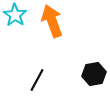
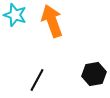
cyan star: rotated 15 degrees counterclockwise
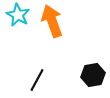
cyan star: moved 3 px right; rotated 10 degrees clockwise
black hexagon: moved 1 px left, 1 px down
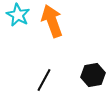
black line: moved 7 px right
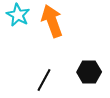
black hexagon: moved 4 px left, 3 px up; rotated 10 degrees clockwise
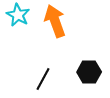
orange arrow: moved 3 px right
black line: moved 1 px left, 1 px up
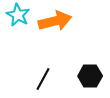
orange arrow: rotated 96 degrees clockwise
black hexagon: moved 1 px right, 4 px down
